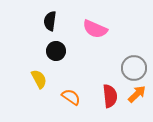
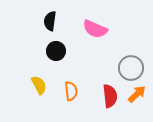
gray circle: moved 3 px left
yellow semicircle: moved 6 px down
orange semicircle: moved 6 px up; rotated 48 degrees clockwise
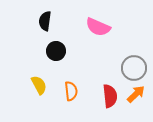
black semicircle: moved 5 px left
pink semicircle: moved 3 px right, 2 px up
gray circle: moved 3 px right
orange arrow: moved 1 px left
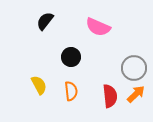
black semicircle: rotated 30 degrees clockwise
black circle: moved 15 px right, 6 px down
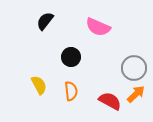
red semicircle: moved 5 px down; rotated 55 degrees counterclockwise
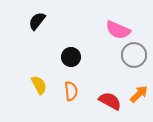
black semicircle: moved 8 px left
pink semicircle: moved 20 px right, 3 px down
gray circle: moved 13 px up
orange arrow: moved 3 px right
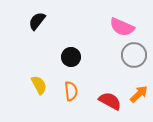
pink semicircle: moved 4 px right, 3 px up
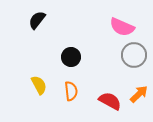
black semicircle: moved 1 px up
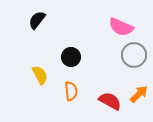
pink semicircle: moved 1 px left
yellow semicircle: moved 1 px right, 10 px up
